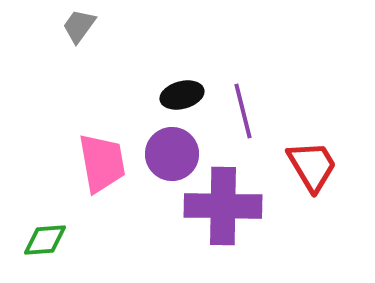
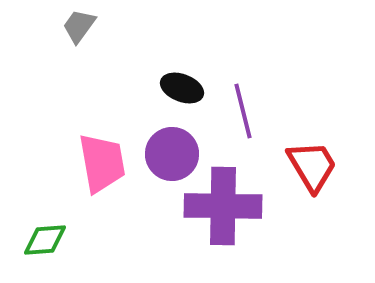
black ellipse: moved 7 px up; rotated 36 degrees clockwise
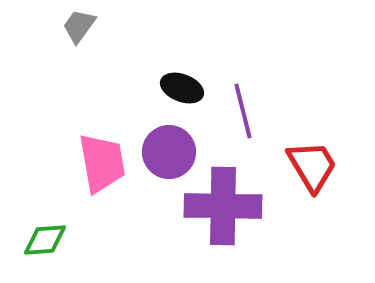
purple circle: moved 3 px left, 2 px up
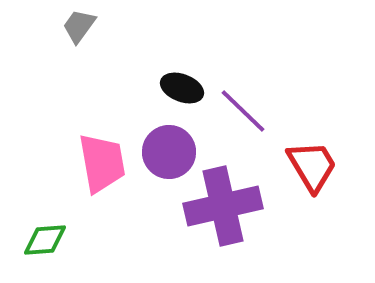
purple line: rotated 32 degrees counterclockwise
purple cross: rotated 14 degrees counterclockwise
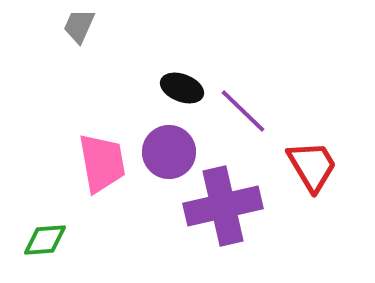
gray trapezoid: rotated 12 degrees counterclockwise
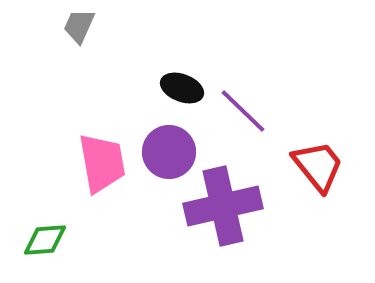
red trapezoid: moved 6 px right; rotated 8 degrees counterclockwise
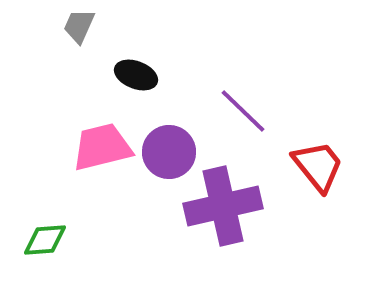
black ellipse: moved 46 px left, 13 px up
pink trapezoid: moved 16 px up; rotated 94 degrees counterclockwise
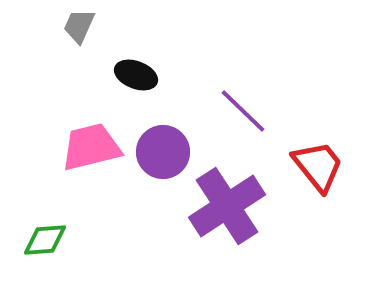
pink trapezoid: moved 11 px left
purple circle: moved 6 px left
purple cross: moved 4 px right; rotated 20 degrees counterclockwise
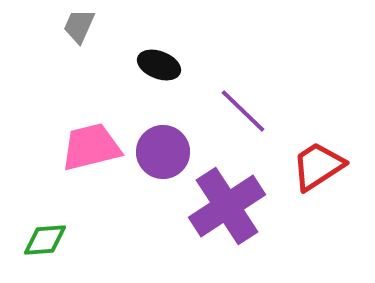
black ellipse: moved 23 px right, 10 px up
red trapezoid: rotated 84 degrees counterclockwise
